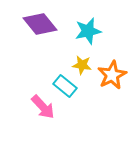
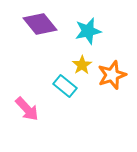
yellow star: rotated 30 degrees clockwise
orange star: rotated 8 degrees clockwise
pink arrow: moved 16 px left, 2 px down
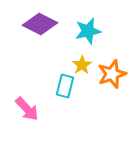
purple diamond: rotated 24 degrees counterclockwise
orange star: moved 1 px up
cyan rectangle: rotated 65 degrees clockwise
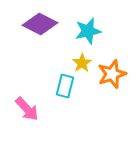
yellow star: moved 2 px up
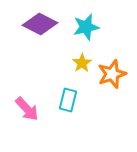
cyan star: moved 2 px left, 4 px up
cyan rectangle: moved 3 px right, 14 px down
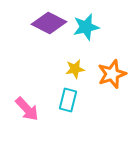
purple diamond: moved 9 px right, 1 px up
yellow star: moved 7 px left, 6 px down; rotated 24 degrees clockwise
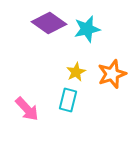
purple diamond: rotated 8 degrees clockwise
cyan star: moved 1 px right, 2 px down
yellow star: moved 1 px right, 3 px down; rotated 18 degrees counterclockwise
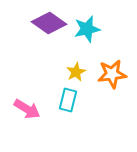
orange star: rotated 12 degrees clockwise
pink arrow: rotated 16 degrees counterclockwise
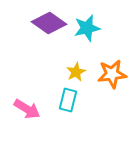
cyan star: moved 1 px up
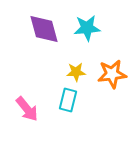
purple diamond: moved 5 px left, 6 px down; rotated 40 degrees clockwise
cyan star: rotated 8 degrees clockwise
yellow star: rotated 24 degrees clockwise
pink arrow: rotated 20 degrees clockwise
